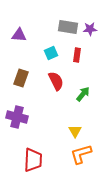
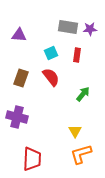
red semicircle: moved 5 px left, 4 px up; rotated 12 degrees counterclockwise
red trapezoid: moved 1 px left, 1 px up
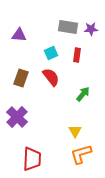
purple star: moved 1 px right
purple cross: rotated 30 degrees clockwise
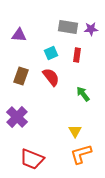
brown rectangle: moved 2 px up
green arrow: rotated 77 degrees counterclockwise
red trapezoid: rotated 110 degrees clockwise
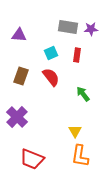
orange L-shape: moved 1 px left, 2 px down; rotated 65 degrees counterclockwise
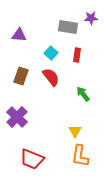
purple star: moved 11 px up
cyan square: rotated 24 degrees counterclockwise
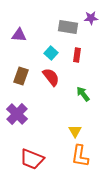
purple cross: moved 3 px up
